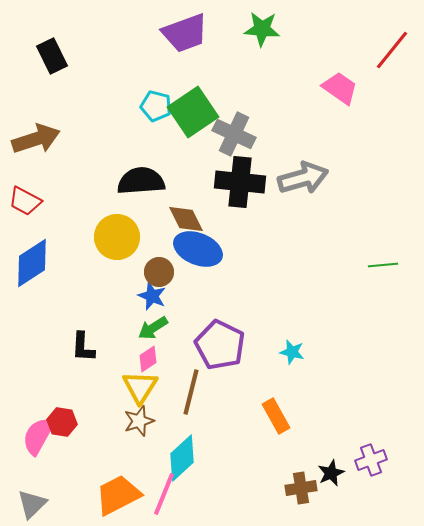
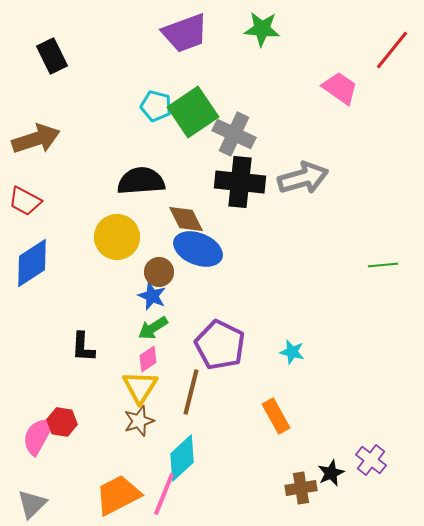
purple cross: rotated 32 degrees counterclockwise
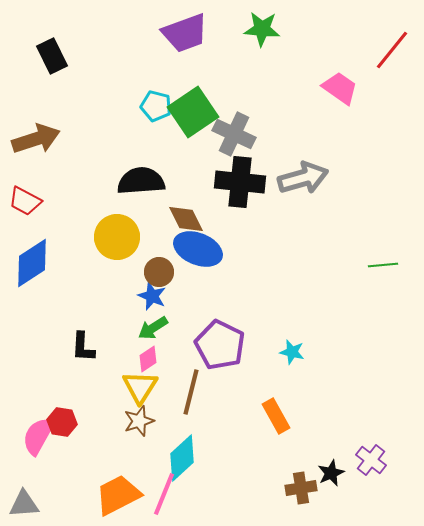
gray triangle: moved 8 px left; rotated 40 degrees clockwise
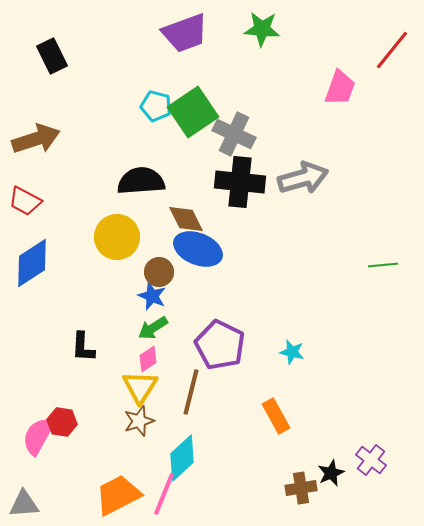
pink trapezoid: rotated 75 degrees clockwise
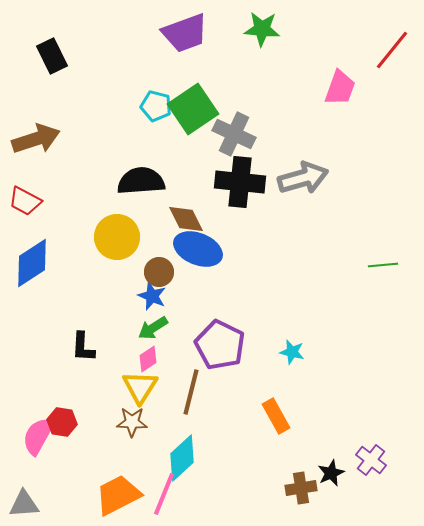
green square: moved 3 px up
brown star: moved 7 px left, 1 px down; rotated 20 degrees clockwise
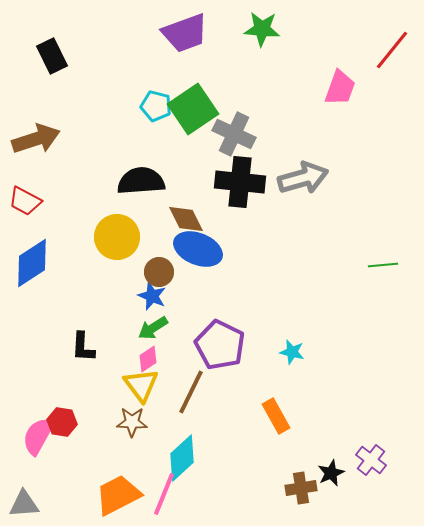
yellow triangle: moved 1 px right, 2 px up; rotated 9 degrees counterclockwise
brown line: rotated 12 degrees clockwise
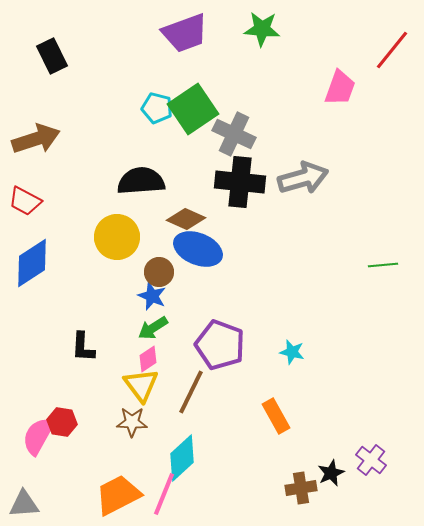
cyan pentagon: moved 1 px right, 2 px down
brown diamond: rotated 39 degrees counterclockwise
purple pentagon: rotated 6 degrees counterclockwise
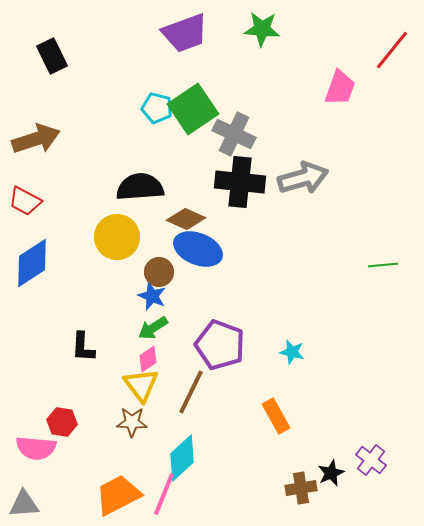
black semicircle: moved 1 px left, 6 px down
pink semicircle: moved 2 px left, 12 px down; rotated 114 degrees counterclockwise
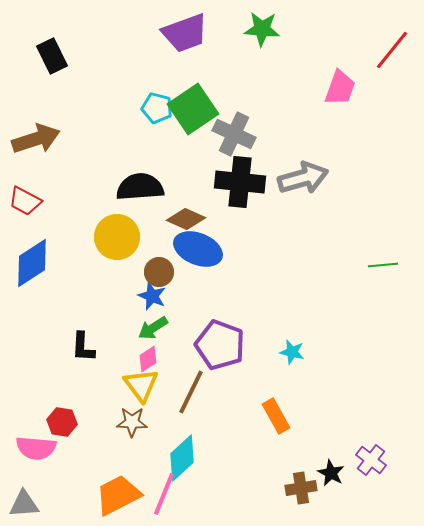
black star: rotated 20 degrees counterclockwise
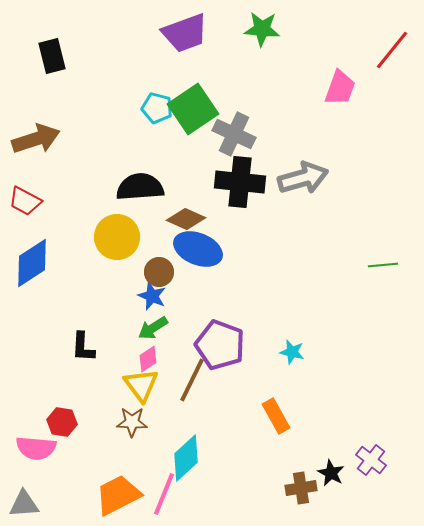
black rectangle: rotated 12 degrees clockwise
brown line: moved 1 px right, 12 px up
cyan diamond: moved 4 px right
